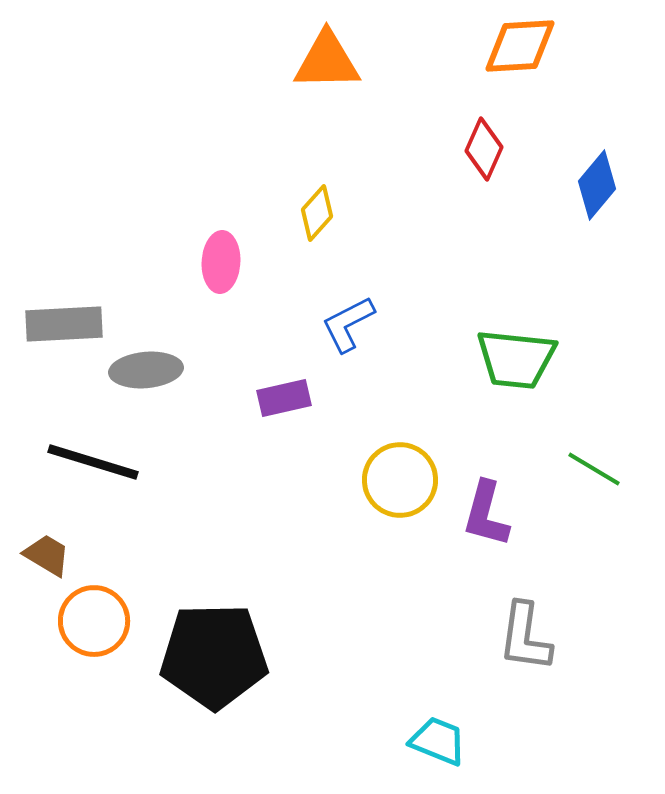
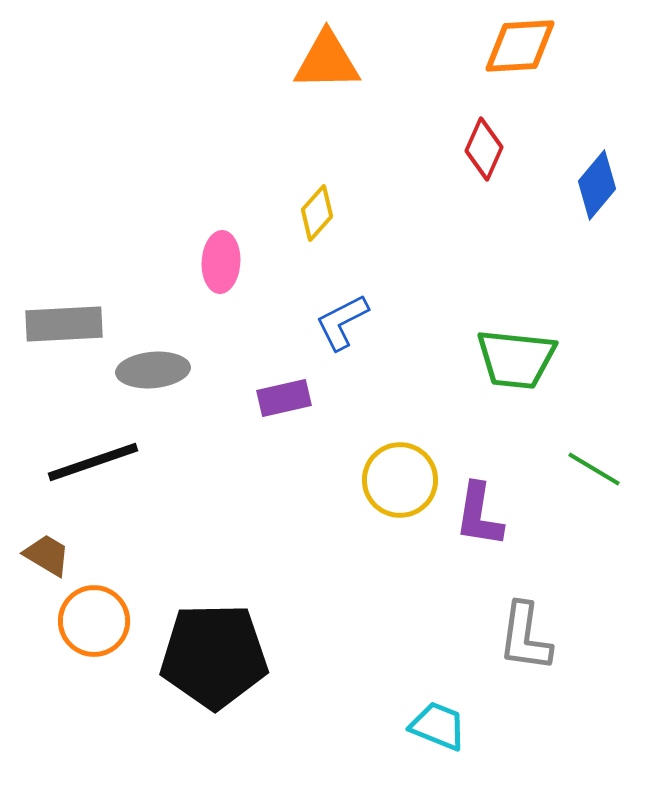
blue L-shape: moved 6 px left, 2 px up
gray ellipse: moved 7 px right
black line: rotated 36 degrees counterclockwise
purple L-shape: moved 7 px left, 1 px down; rotated 6 degrees counterclockwise
cyan trapezoid: moved 15 px up
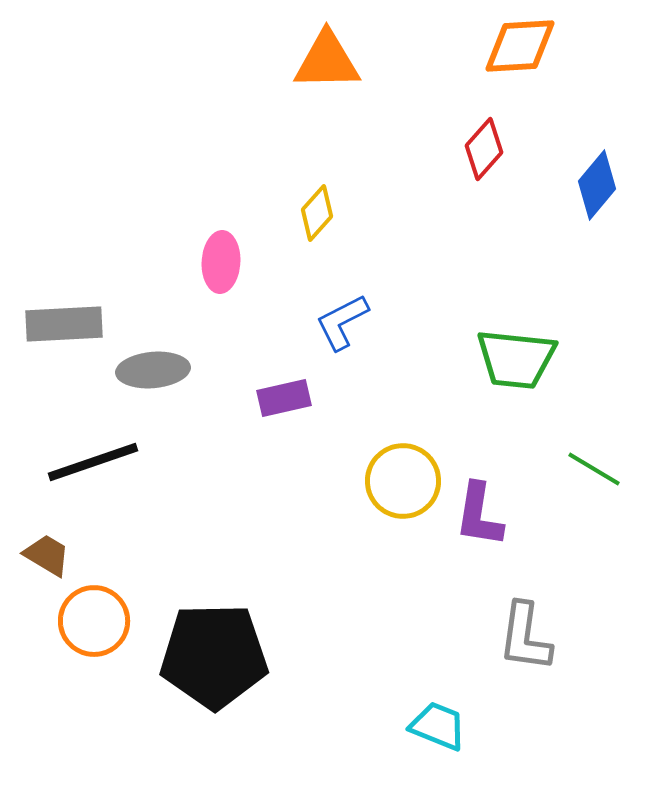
red diamond: rotated 18 degrees clockwise
yellow circle: moved 3 px right, 1 px down
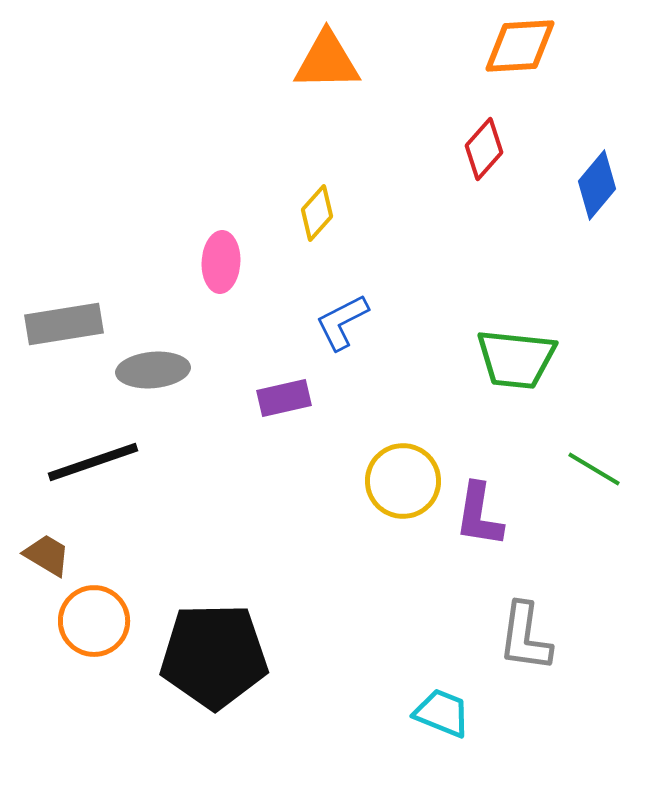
gray rectangle: rotated 6 degrees counterclockwise
cyan trapezoid: moved 4 px right, 13 px up
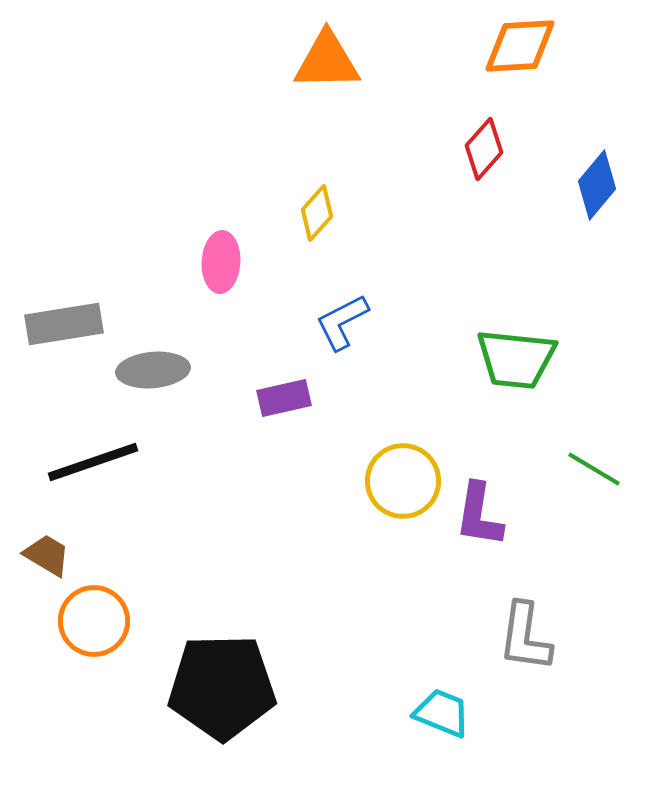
black pentagon: moved 8 px right, 31 px down
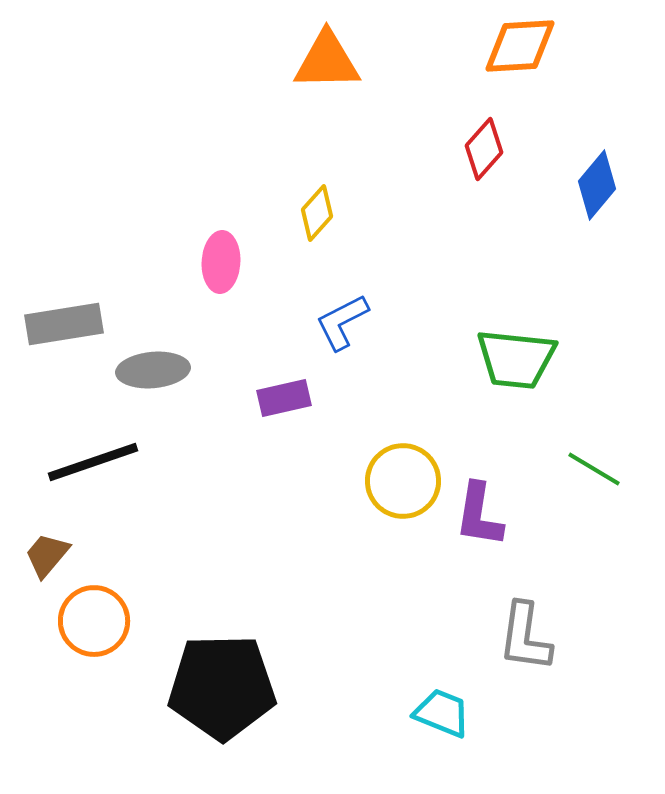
brown trapezoid: rotated 81 degrees counterclockwise
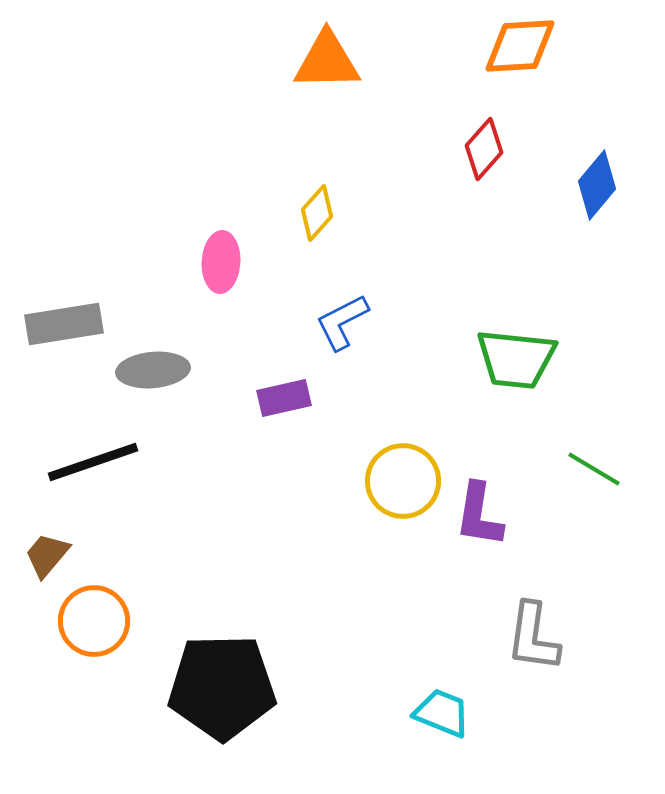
gray L-shape: moved 8 px right
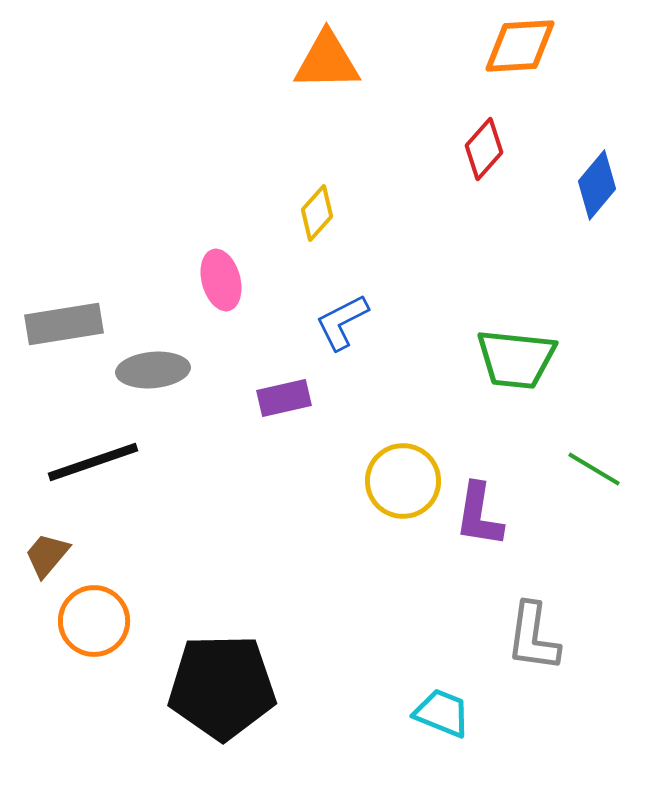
pink ellipse: moved 18 px down; rotated 18 degrees counterclockwise
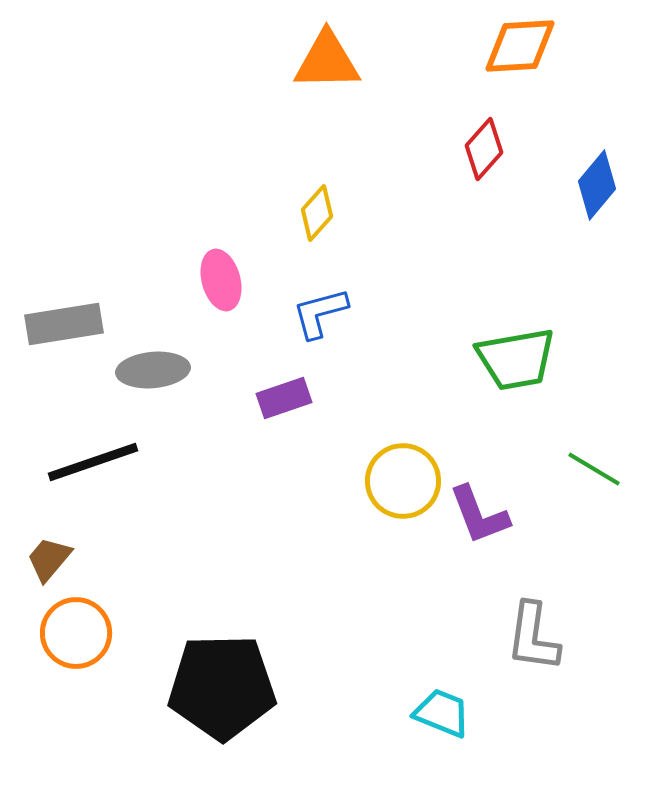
blue L-shape: moved 22 px left, 9 px up; rotated 12 degrees clockwise
green trapezoid: rotated 16 degrees counterclockwise
purple rectangle: rotated 6 degrees counterclockwise
purple L-shape: rotated 30 degrees counterclockwise
brown trapezoid: moved 2 px right, 4 px down
orange circle: moved 18 px left, 12 px down
